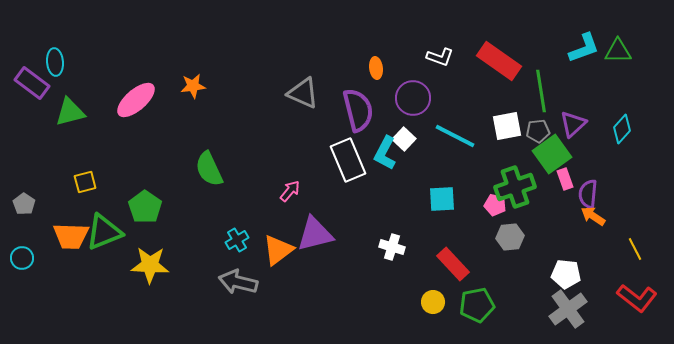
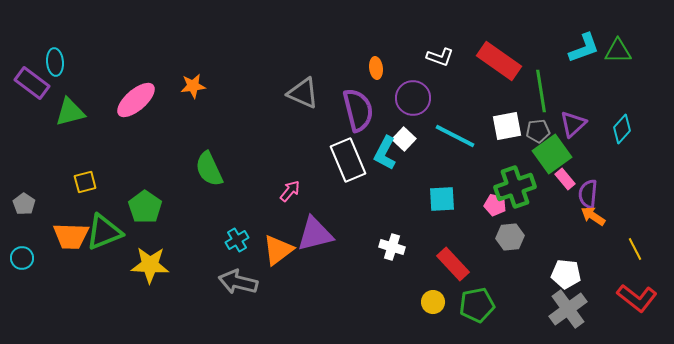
pink rectangle at (565, 179): rotated 20 degrees counterclockwise
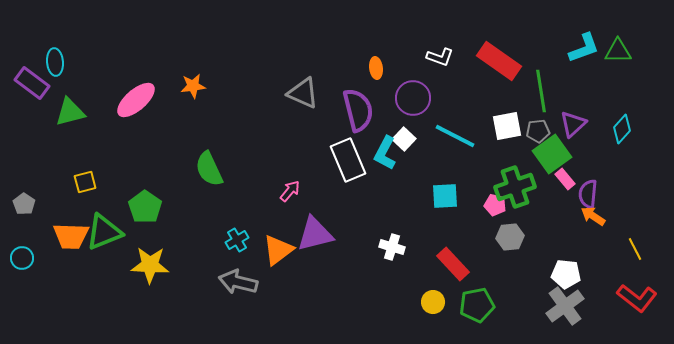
cyan square at (442, 199): moved 3 px right, 3 px up
gray cross at (568, 309): moved 3 px left, 3 px up
